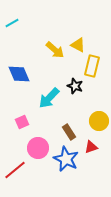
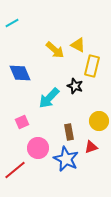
blue diamond: moved 1 px right, 1 px up
brown rectangle: rotated 21 degrees clockwise
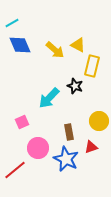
blue diamond: moved 28 px up
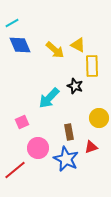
yellow rectangle: rotated 15 degrees counterclockwise
yellow circle: moved 3 px up
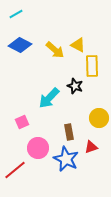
cyan line: moved 4 px right, 9 px up
blue diamond: rotated 40 degrees counterclockwise
